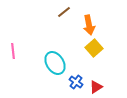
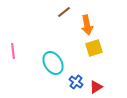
orange arrow: moved 2 px left
yellow square: rotated 24 degrees clockwise
cyan ellipse: moved 2 px left
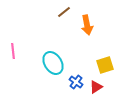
yellow square: moved 11 px right, 17 px down
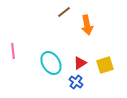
cyan ellipse: moved 2 px left
red triangle: moved 16 px left, 24 px up
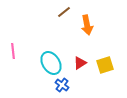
blue cross: moved 14 px left, 3 px down
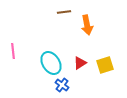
brown line: rotated 32 degrees clockwise
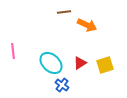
orange arrow: rotated 54 degrees counterclockwise
cyan ellipse: rotated 15 degrees counterclockwise
